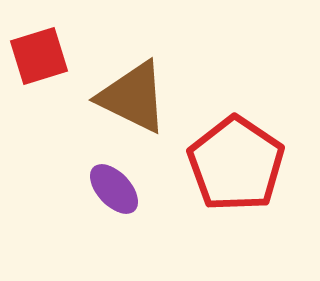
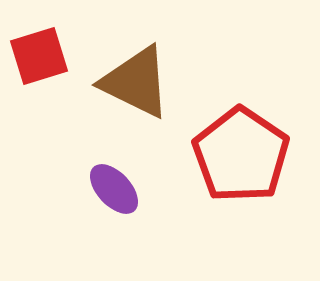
brown triangle: moved 3 px right, 15 px up
red pentagon: moved 5 px right, 9 px up
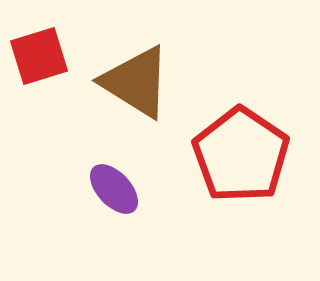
brown triangle: rotated 6 degrees clockwise
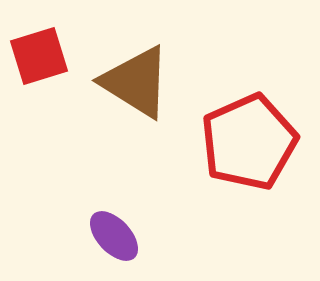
red pentagon: moved 8 px right, 13 px up; rotated 14 degrees clockwise
purple ellipse: moved 47 px down
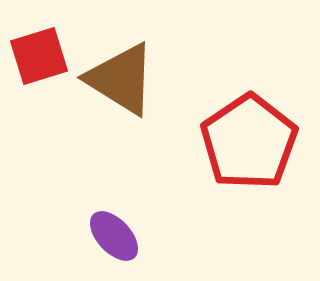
brown triangle: moved 15 px left, 3 px up
red pentagon: rotated 10 degrees counterclockwise
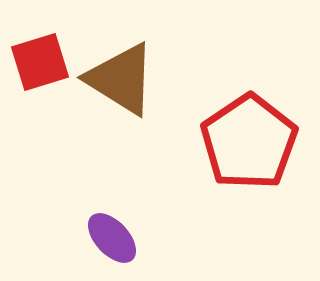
red square: moved 1 px right, 6 px down
purple ellipse: moved 2 px left, 2 px down
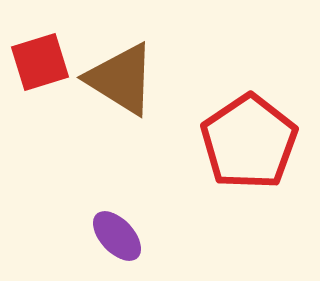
purple ellipse: moved 5 px right, 2 px up
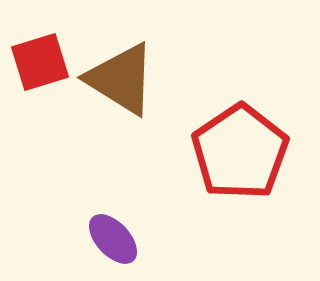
red pentagon: moved 9 px left, 10 px down
purple ellipse: moved 4 px left, 3 px down
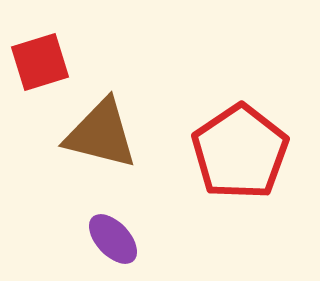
brown triangle: moved 20 px left, 55 px down; rotated 18 degrees counterclockwise
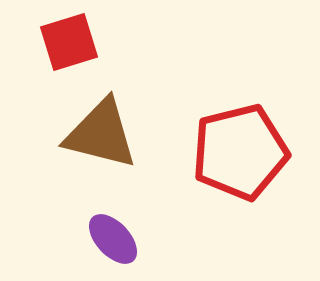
red square: moved 29 px right, 20 px up
red pentagon: rotated 20 degrees clockwise
